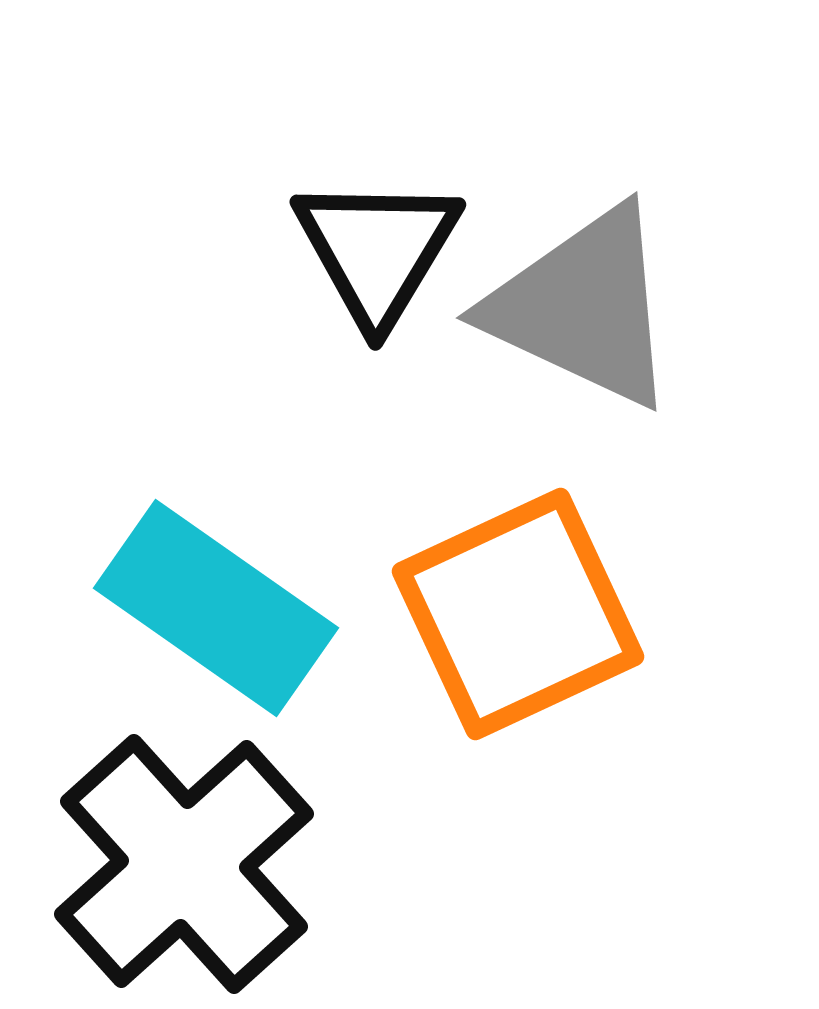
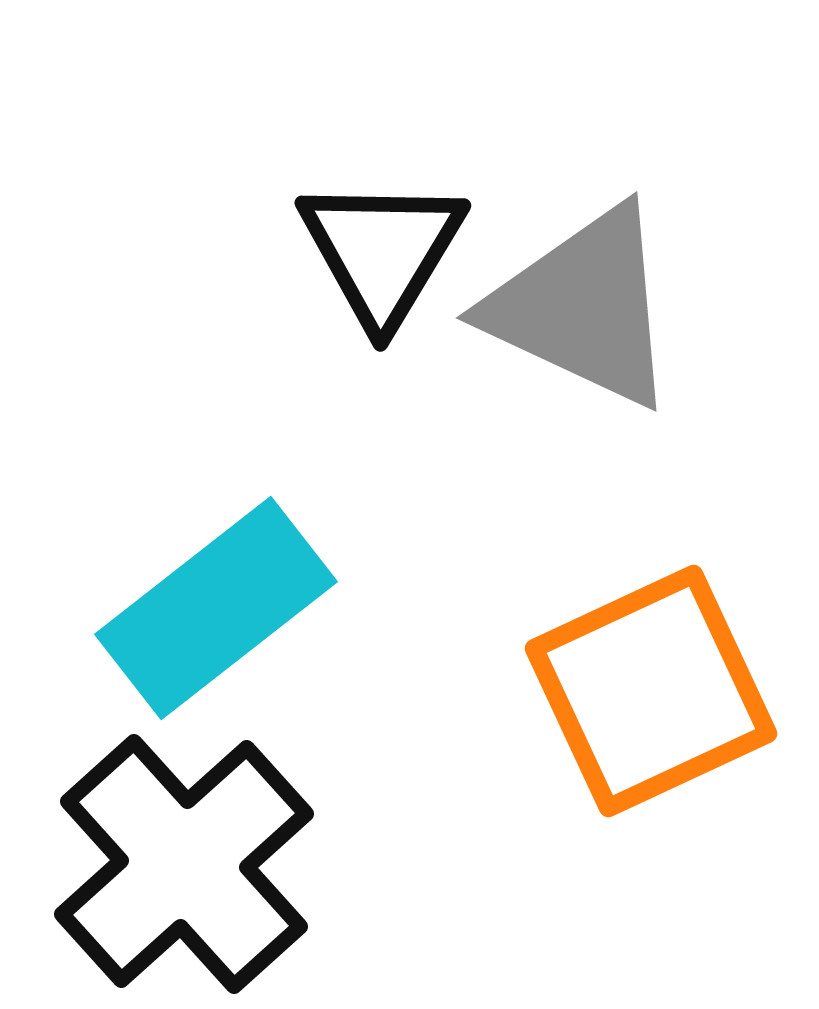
black triangle: moved 5 px right, 1 px down
cyan rectangle: rotated 73 degrees counterclockwise
orange square: moved 133 px right, 77 px down
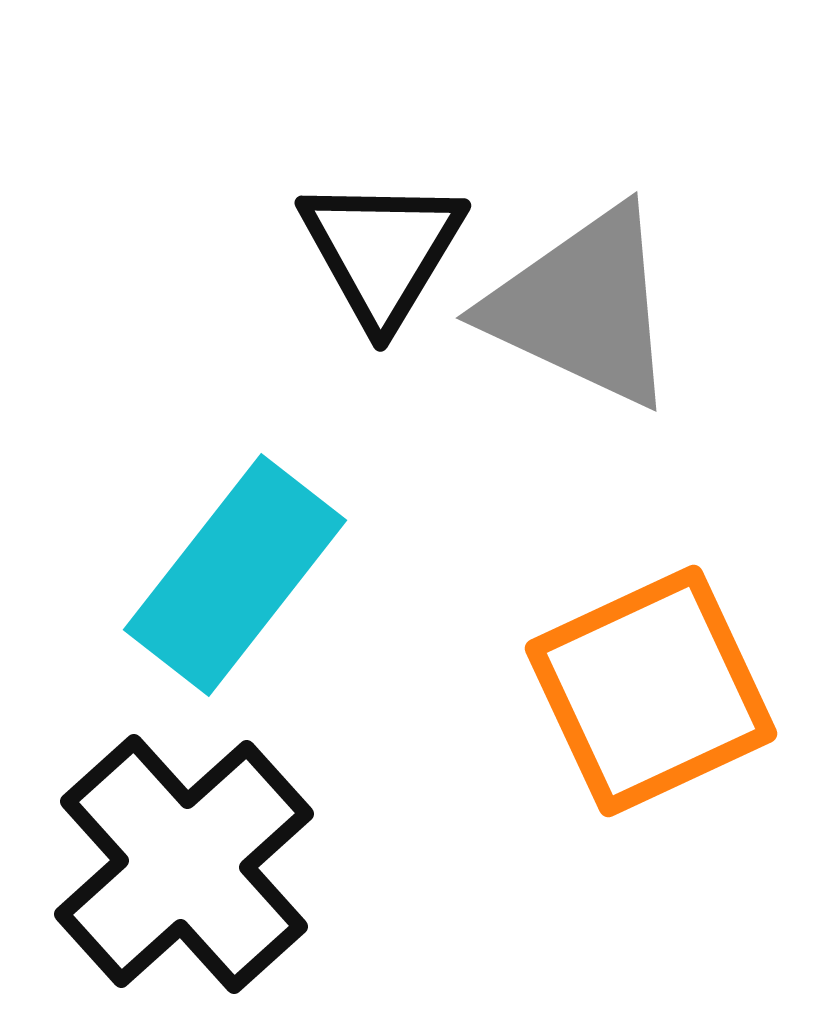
cyan rectangle: moved 19 px right, 33 px up; rotated 14 degrees counterclockwise
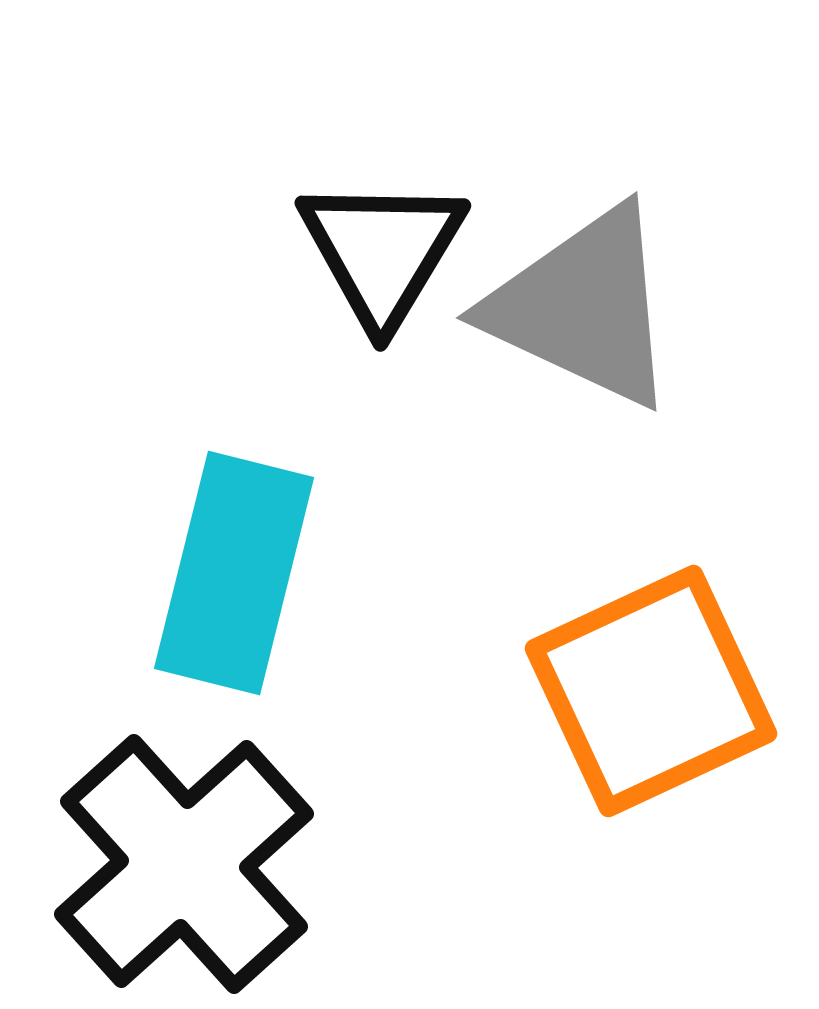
cyan rectangle: moved 1 px left, 2 px up; rotated 24 degrees counterclockwise
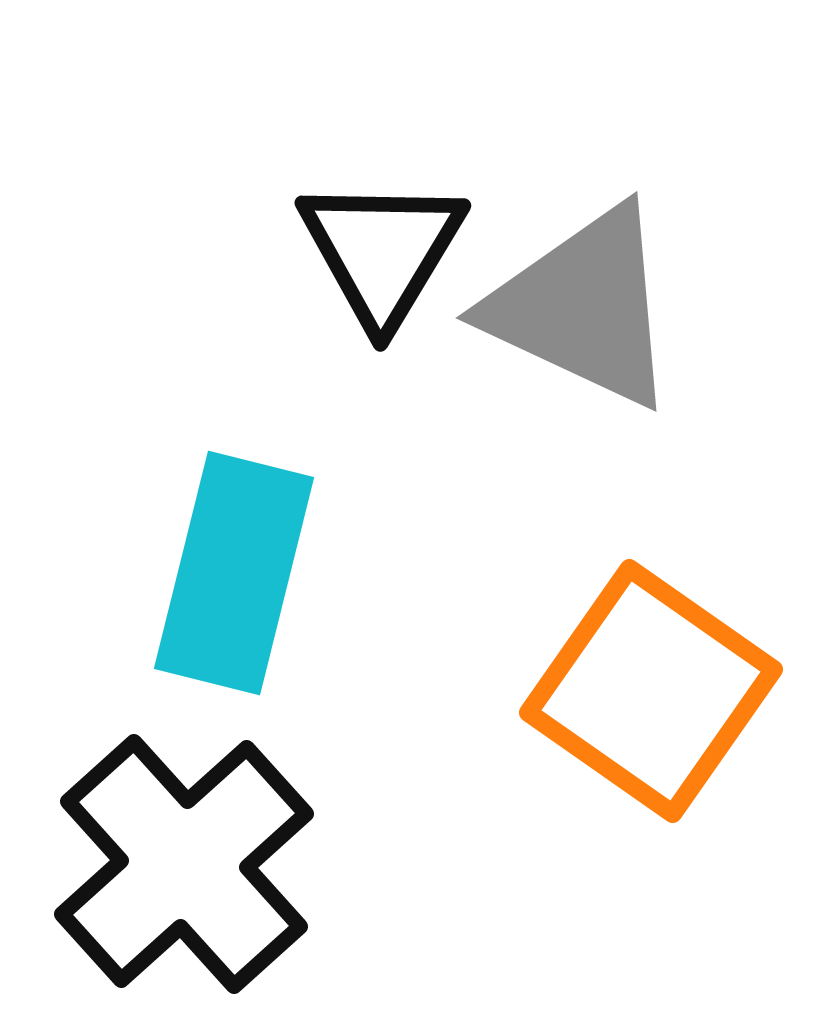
orange square: rotated 30 degrees counterclockwise
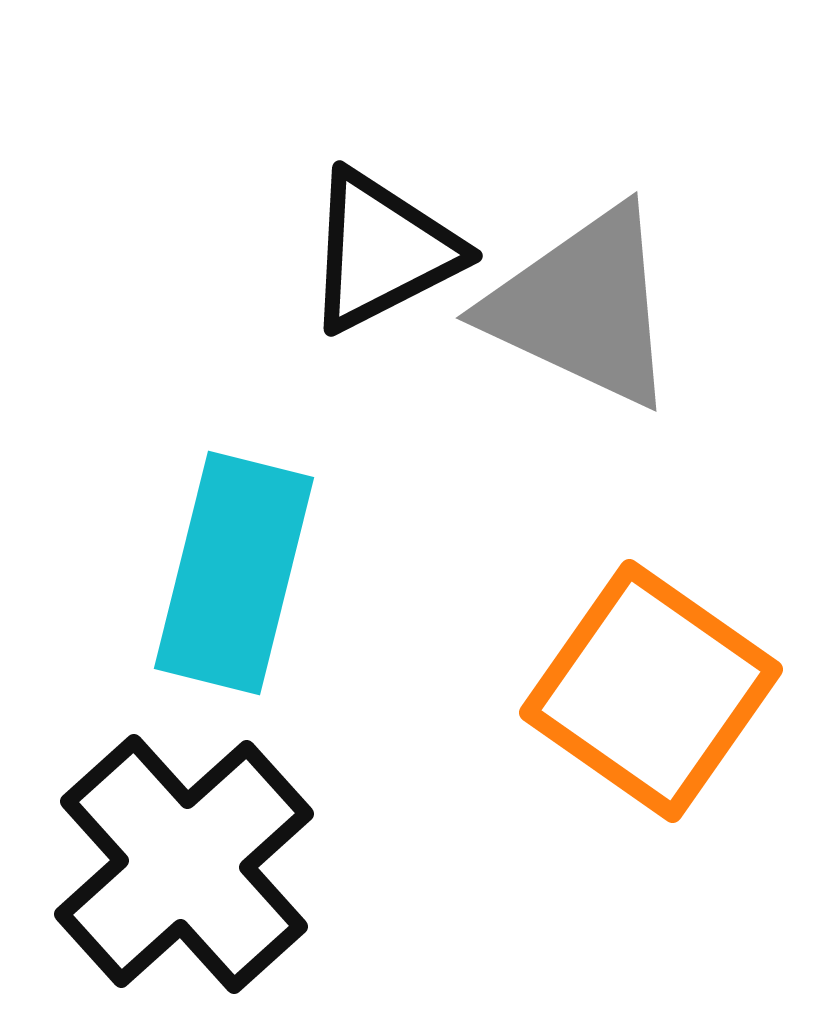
black triangle: rotated 32 degrees clockwise
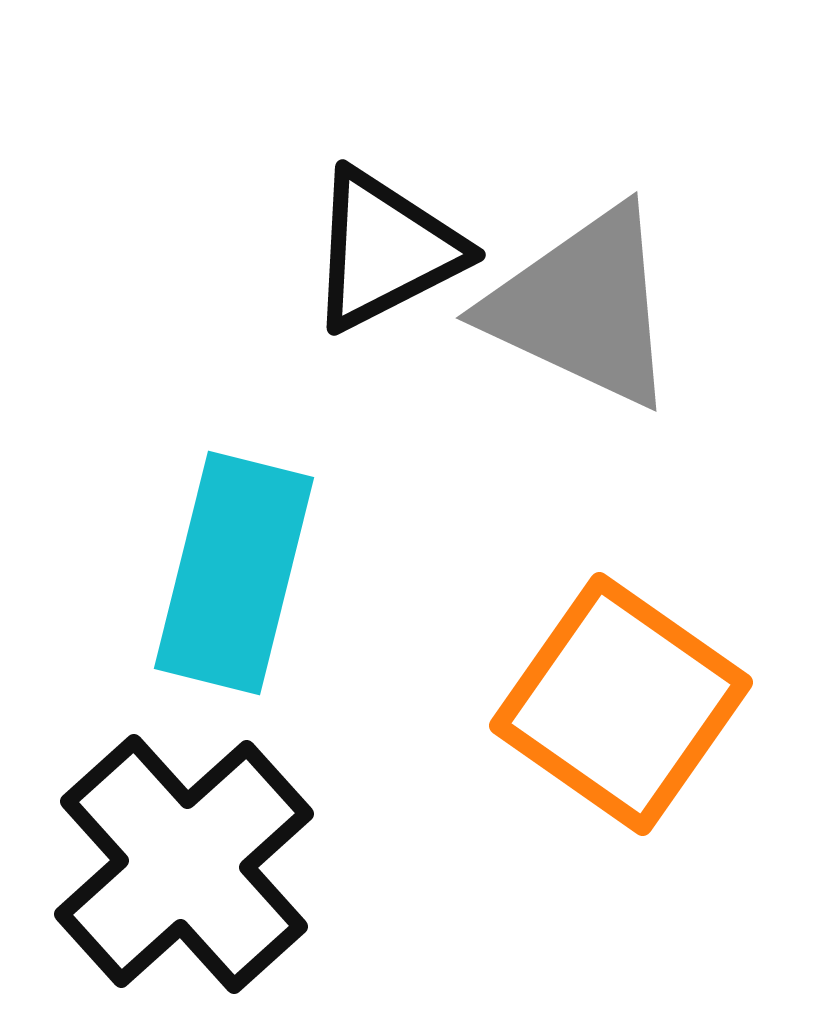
black triangle: moved 3 px right, 1 px up
orange square: moved 30 px left, 13 px down
